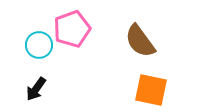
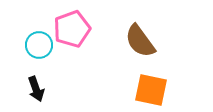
black arrow: rotated 55 degrees counterclockwise
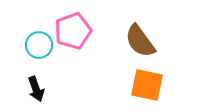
pink pentagon: moved 1 px right, 2 px down
orange square: moved 4 px left, 5 px up
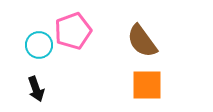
brown semicircle: moved 2 px right
orange square: rotated 12 degrees counterclockwise
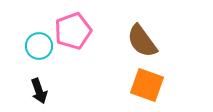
cyan circle: moved 1 px down
orange square: rotated 20 degrees clockwise
black arrow: moved 3 px right, 2 px down
